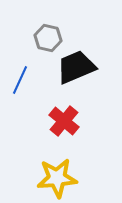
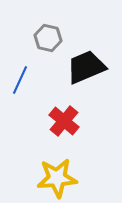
black trapezoid: moved 10 px right
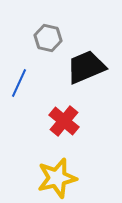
blue line: moved 1 px left, 3 px down
yellow star: rotated 9 degrees counterclockwise
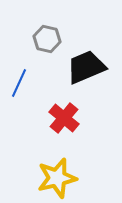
gray hexagon: moved 1 px left, 1 px down
red cross: moved 3 px up
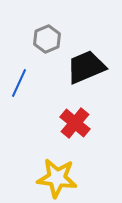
gray hexagon: rotated 24 degrees clockwise
red cross: moved 11 px right, 5 px down
yellow star: rotated 21 degrees clockwise
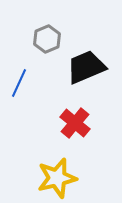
yellow star: rotated 21 degrees counterclockwise
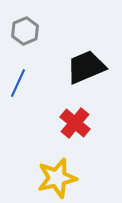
gray hexagon: moved 22 px left, 8 px up
blue line: moved 1 px left
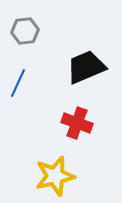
gray hexagon: rotated 16 degrees clockwise
red cross: moved 2 px right; rotated 20 degrees counterclockwise
yellow star: moved 2 px left, 2 px up
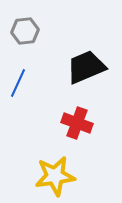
yellow star: rotated 6 degrees clockwise
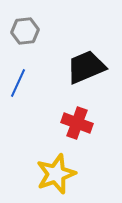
yellow star: moved 1 px right, 2 px up; rotated 12 degrees counterclockwise
